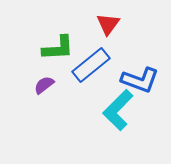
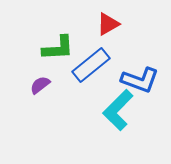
red triangle: rotated 25 degrees clockwise
purple semicircle: moved 4 px left
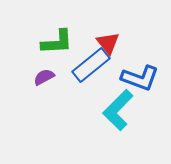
red triangle: moved 19 px down; rotated 40 degrees counterclockwise
green L-shape: moved 1 px left, 6 px up
blue L-shape: moved 2 px up
purple semicircle: moved 4 px right, 8 px up; rotated 10 degrees clockwise
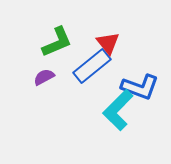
green L-shape: rotated 20 degrees counterclockwise
blue rectangle: moved 1 px right, 1 px down
blue L-shape: moved 9 px down
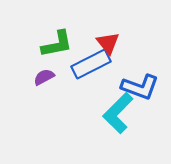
green L-shape: moved 2 px down; rotated 12 degrees clockwise
blue rectangle: moved 1 px left, 2 px up; rotated 12 degrees clockwise
cyan L-shape: moved 3 px down
